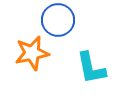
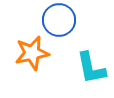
blue circle: moved 1 px right
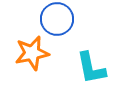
blue circle: moved 2 px left, 1 px up
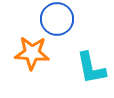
orange star: rotated 16 degrees clockwise
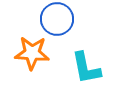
cyan L-shape: moved 5 px left
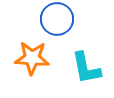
orange star: moved 5 px down
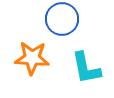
blue circle: moved 5 px right
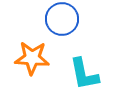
cyan L-shape: moved 2 px left, 6 px down
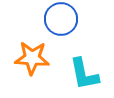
blue circle: moved 1 px left
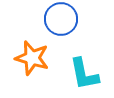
orange star: rotated 12 degrees clockwise
